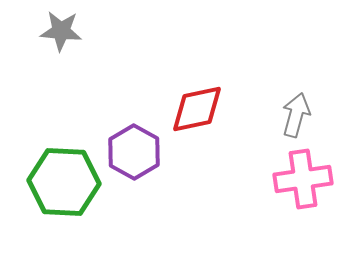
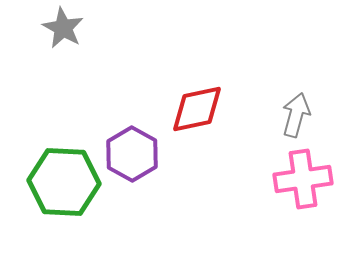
gray star: moved 2 px right, 3 px up; rotated 24 degrees clockwise
purple hexagon: moved 2 px left, 2 px down
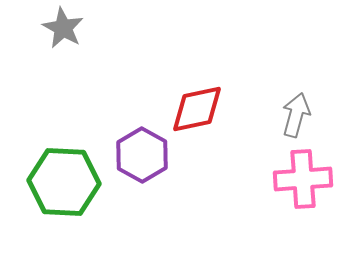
purple hexagon: moved 10 px right, 1 px down
pink cross: rotated 4 degrees clockwise
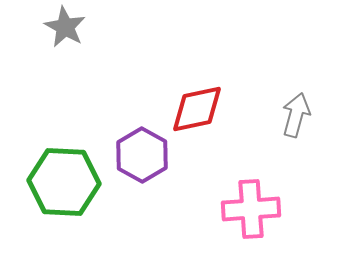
gray star: moved 2 px right, 1 px up
pink cross: moved 52 px left, 30 px down
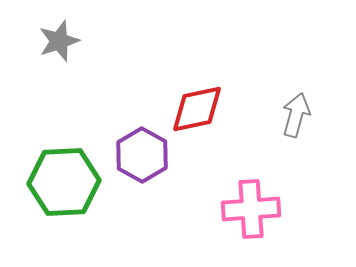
gray star: moved 6 px left, 14 px down; rotated 24 degrees clockwise
green hexagon: rotated 6 degrees counterclockwise
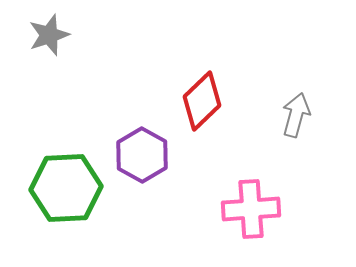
gray star: moved 10 px left, 6 px up
red diamond: moved 5 px right, 8 px up; rotated 32 degrees counterclockwise
green hexagon: moved 2 px right, 6 px down
